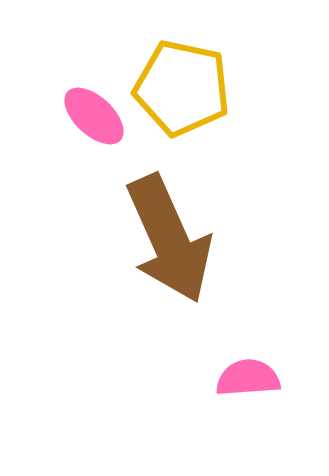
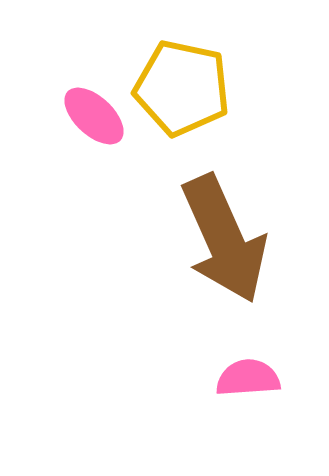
brown arrow: moved 55 px right
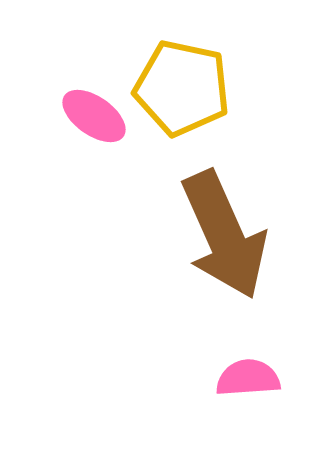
pink ellipse: rotated 8 degrees counterclockwise
brown arrow: moved 4 px up
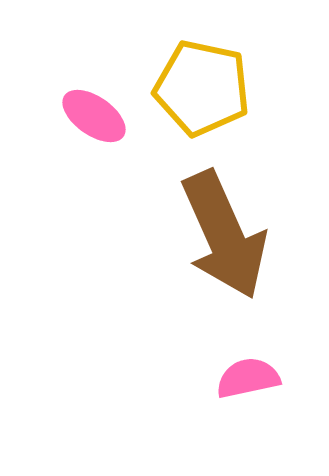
yellow pentagon: moved 20 px right
pink semicircle: rotated 8 degrees counterclockwise
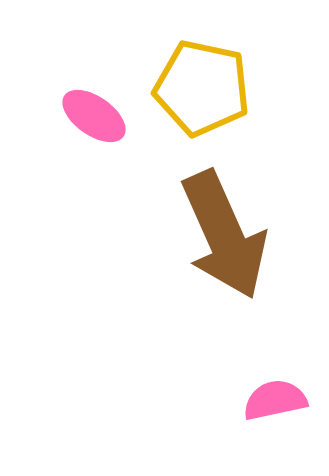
pink semicircle: moved 27 px right, 22 px down
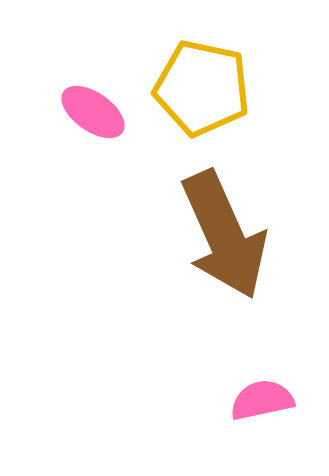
pink ellipse: moved 1 px left, 4 px up
pink semicircle: moved 13 px left
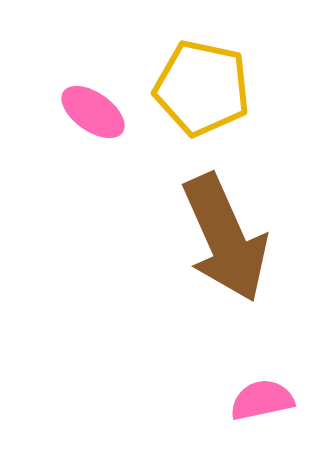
brown arrow: moved 1 px right, 3 px down
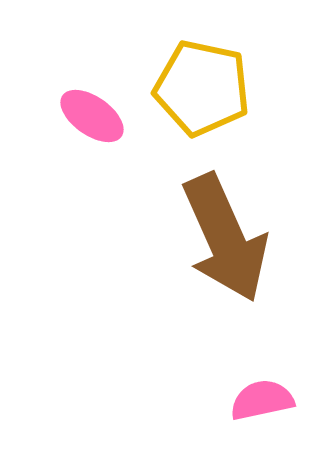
pink ellipse: moved 1 px left, 4 px down
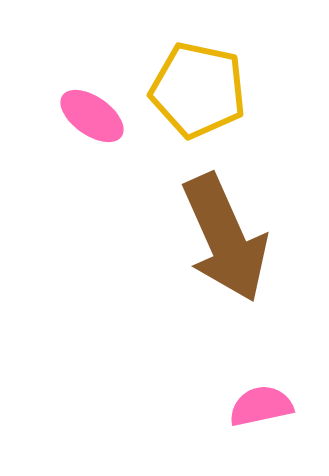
yellow pentagon: moved 4 px left, 2 px down
pink semicircle: moved 1 px left, 6 px down
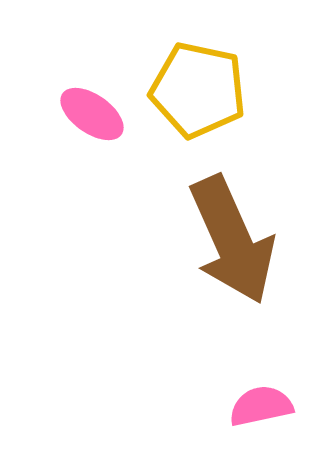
pink ellipse: moved 2 px up
brown arrow: moved 7 px right, 2 px down
